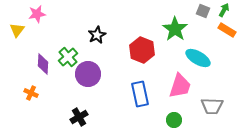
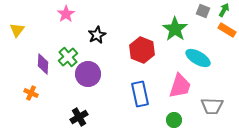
pink star: moved 29 px right; rotated 24 degrees counterclockwise
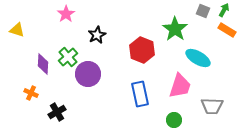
yellow triangle: rotated 49 degrees counterclockwise
black cross: moved 22 px left, 5 px up
